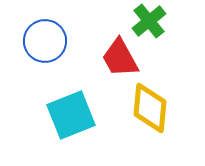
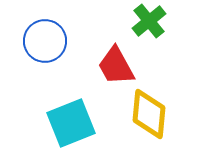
red trapezoid: moved 4 px left, 8 px down
yellow diamond: moved 1 px left, 6 px down
cyan square: moved 8 px down
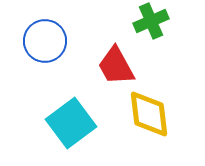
green cross: moved 2 px right; rotated 16 degrees clockwise
yellow diamond: rotated 12 degrees counterclockwise
cyan square: rotated 15 degrees counterclockwise
